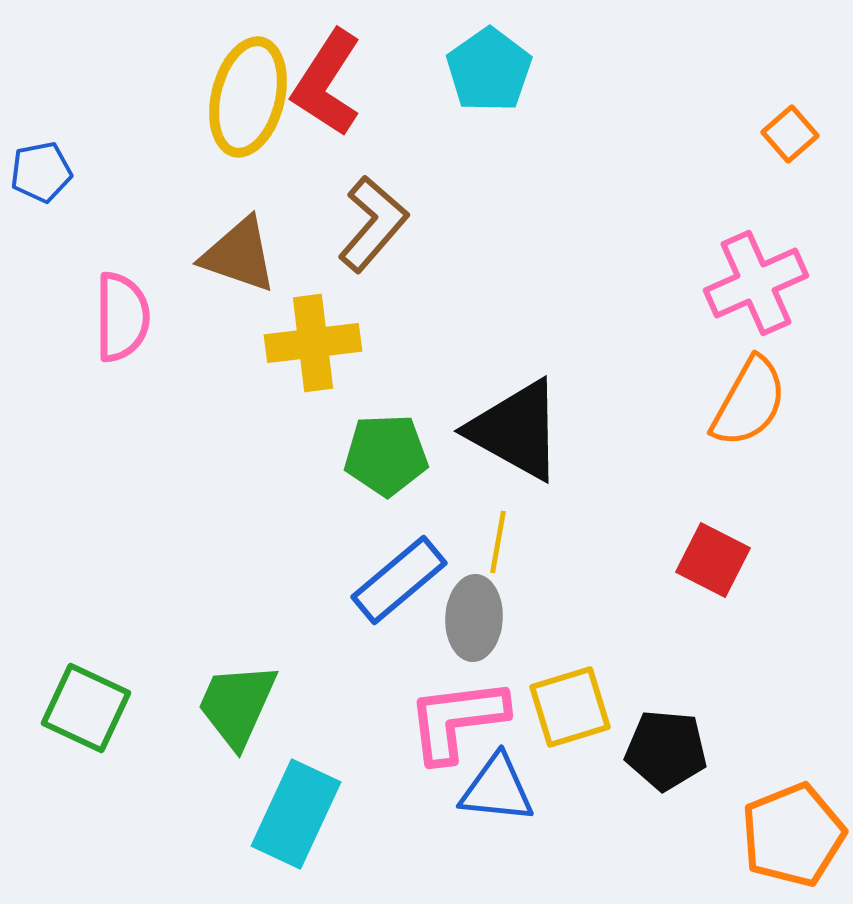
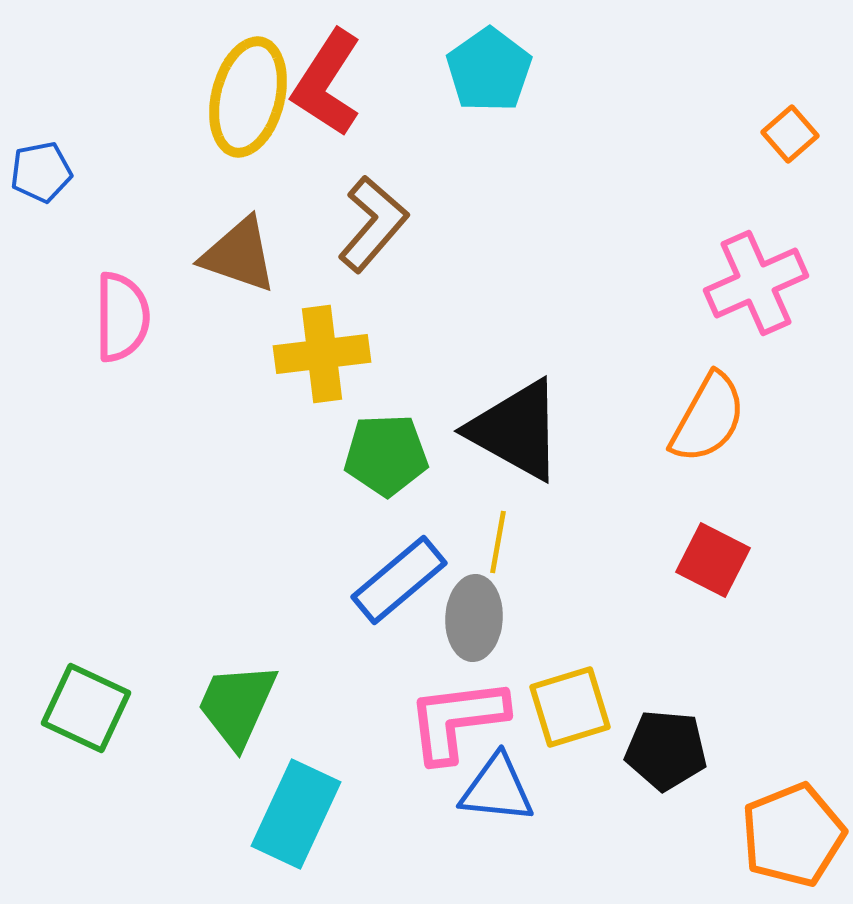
yellow cross: moved 9 px right, 11 px down
orange semicircle: moved 41 px left, 16 px down
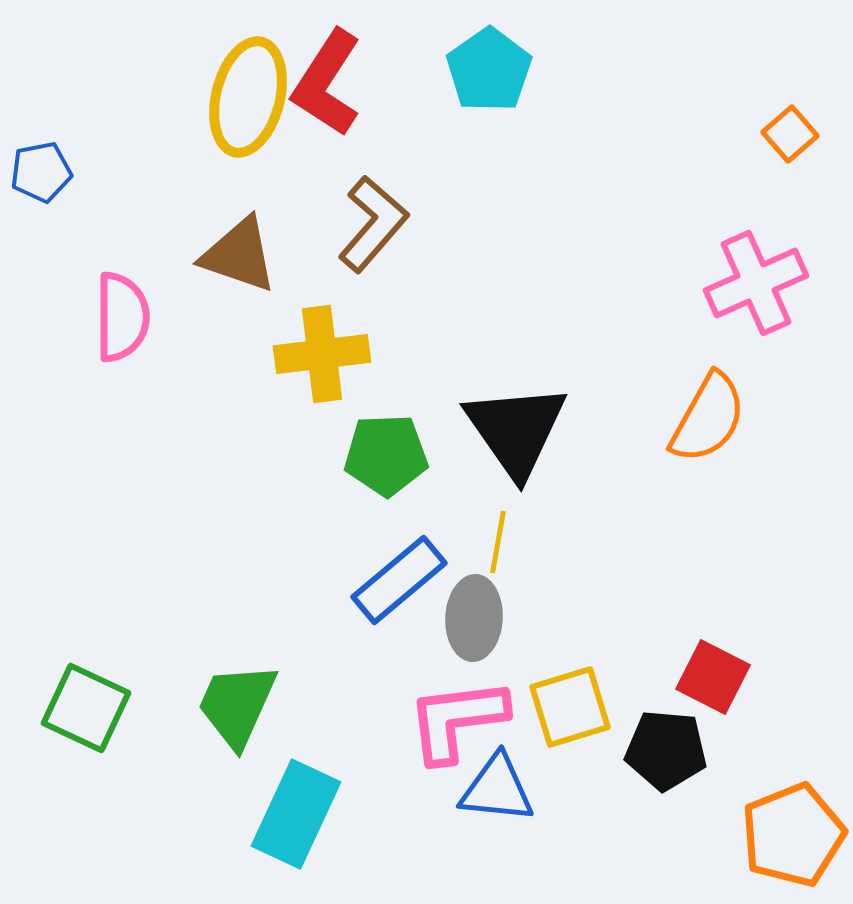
black triangle: rotated 26 degrees clockwise
red square: moved 117 px down
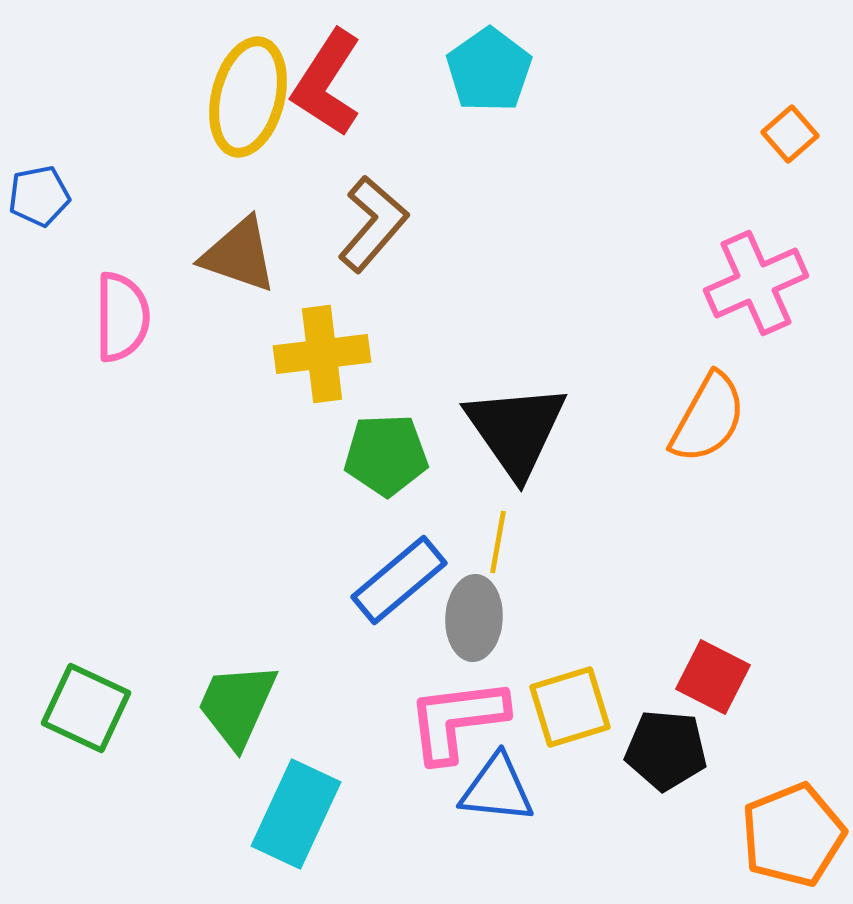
blue pentagon: moved 2 px left, 24 px down
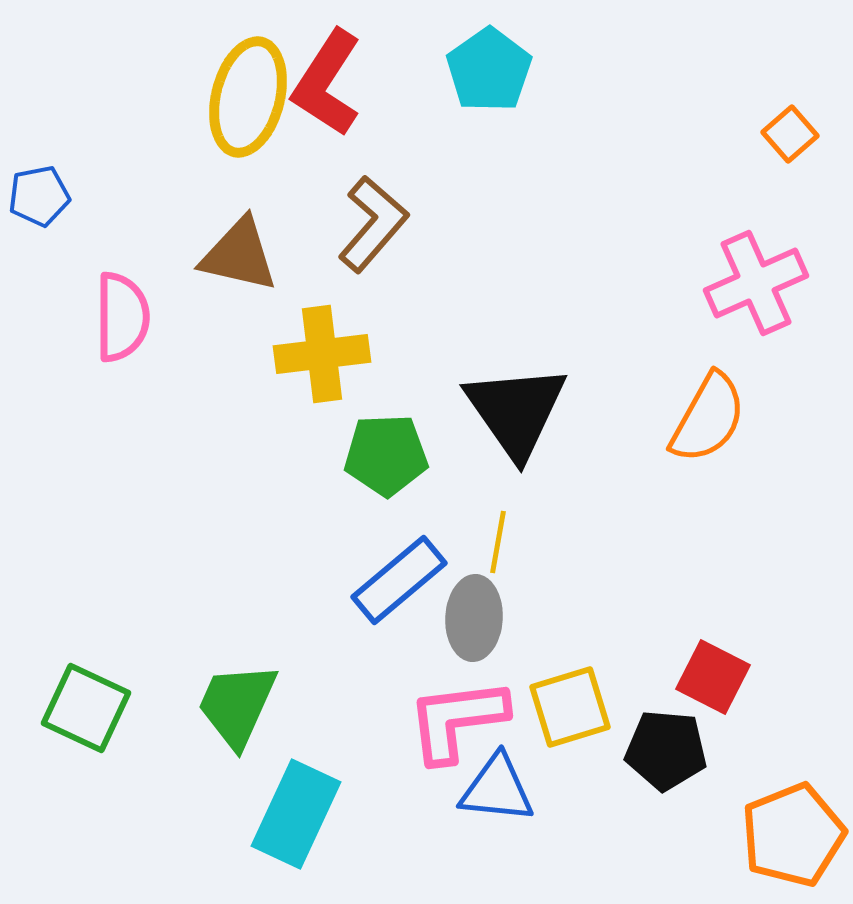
brown triangle: rotated 6 degrees counterclockwise
black triangle: moved 19 px up
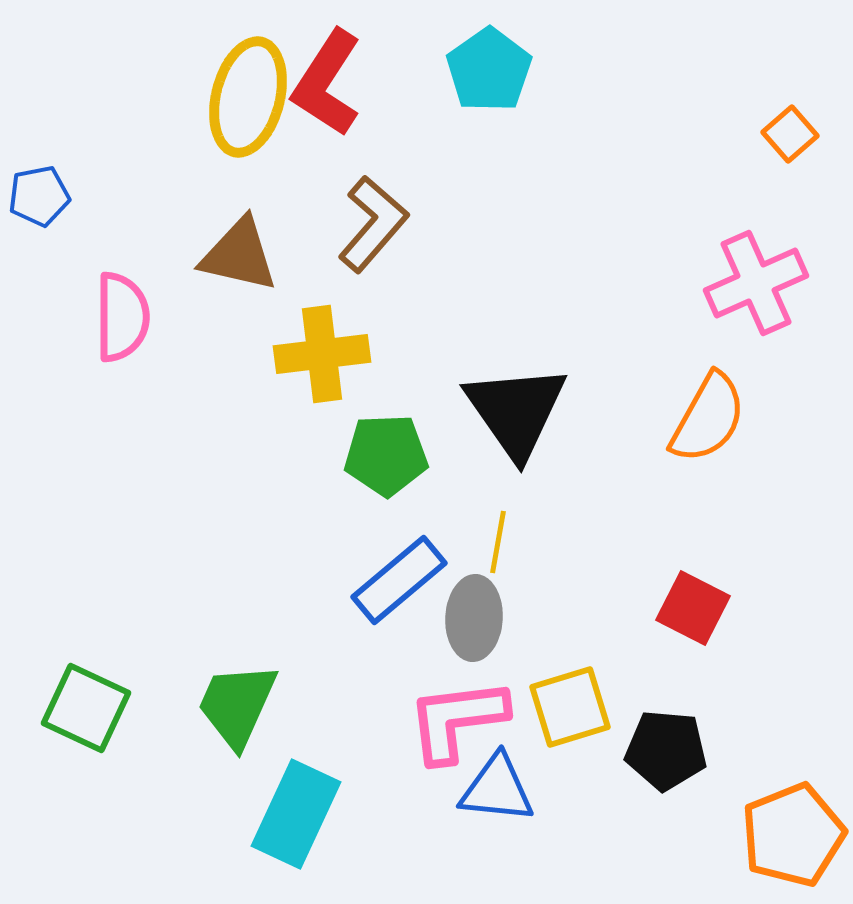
red square: moved 20 px left, 69 px up
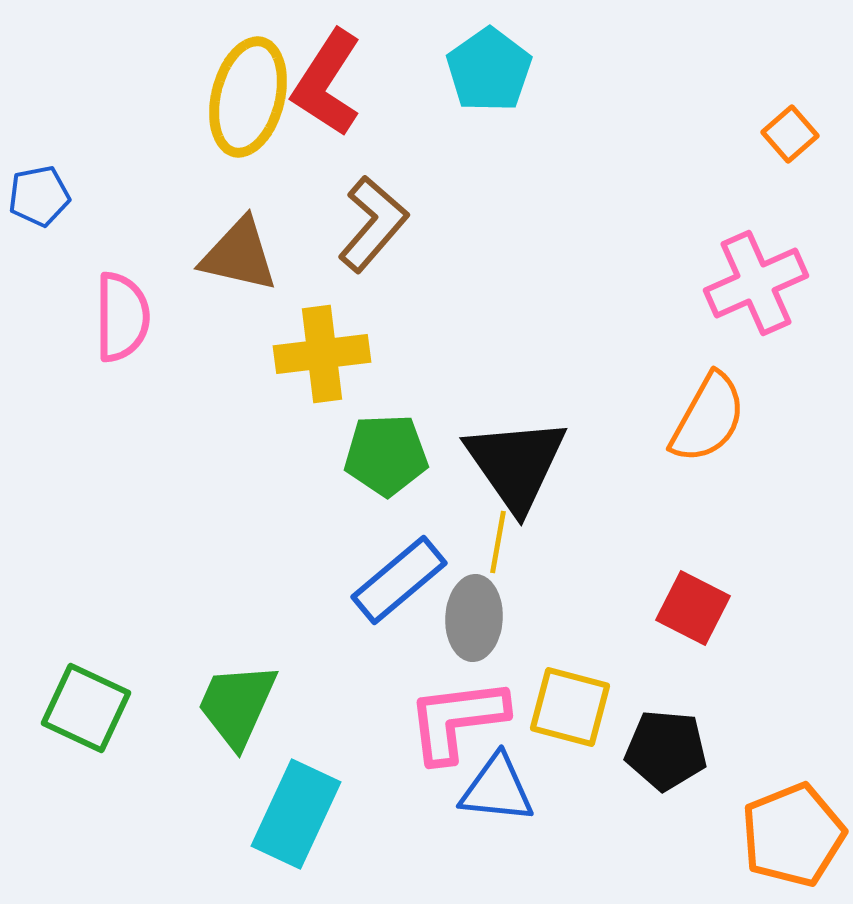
black triangle: moved 53 px down
yellow square: rotated 32 degrees clockwise
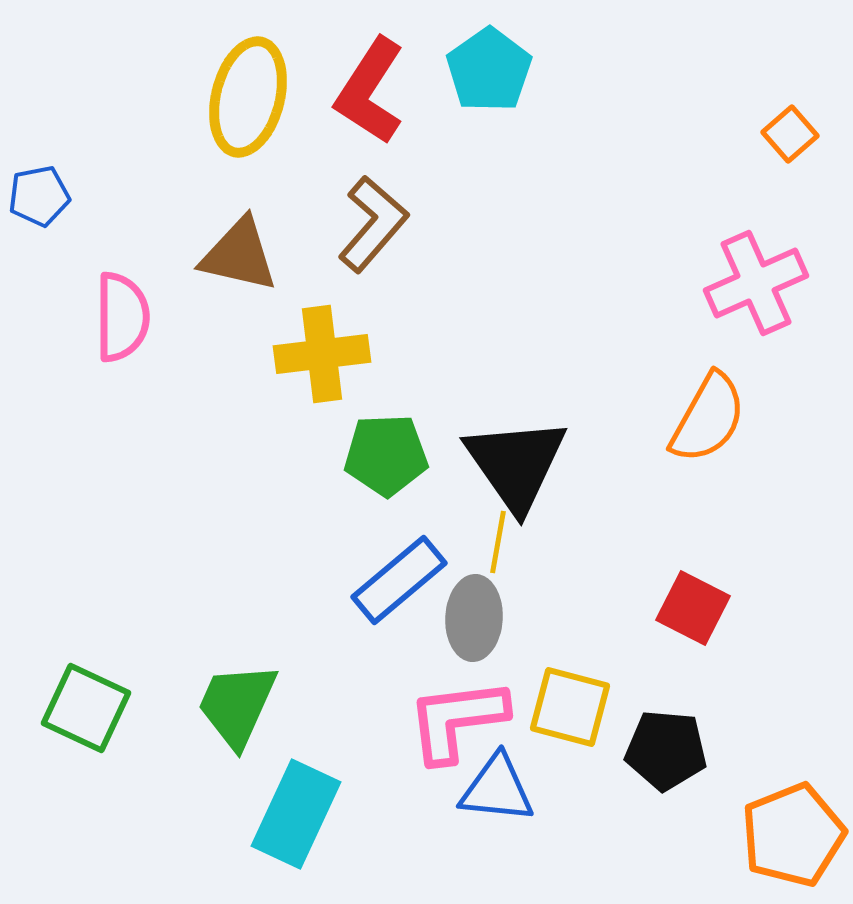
red L-shape: moved 43 px right, 8 px down
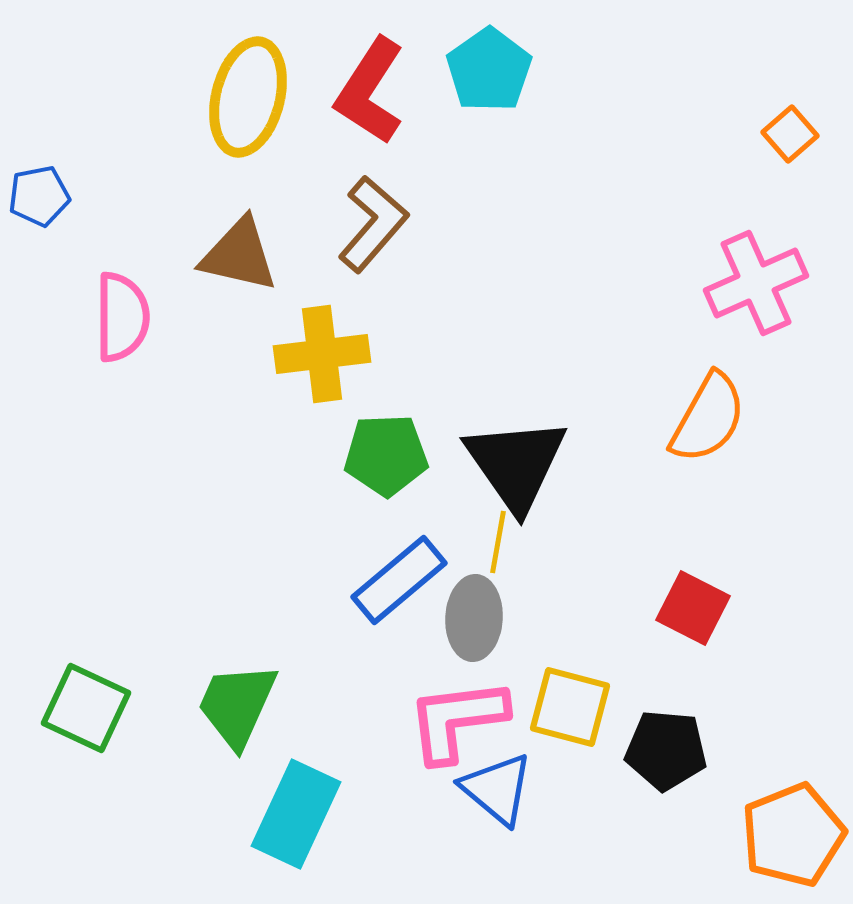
blue triangle: rotated 34 degrees clockwise
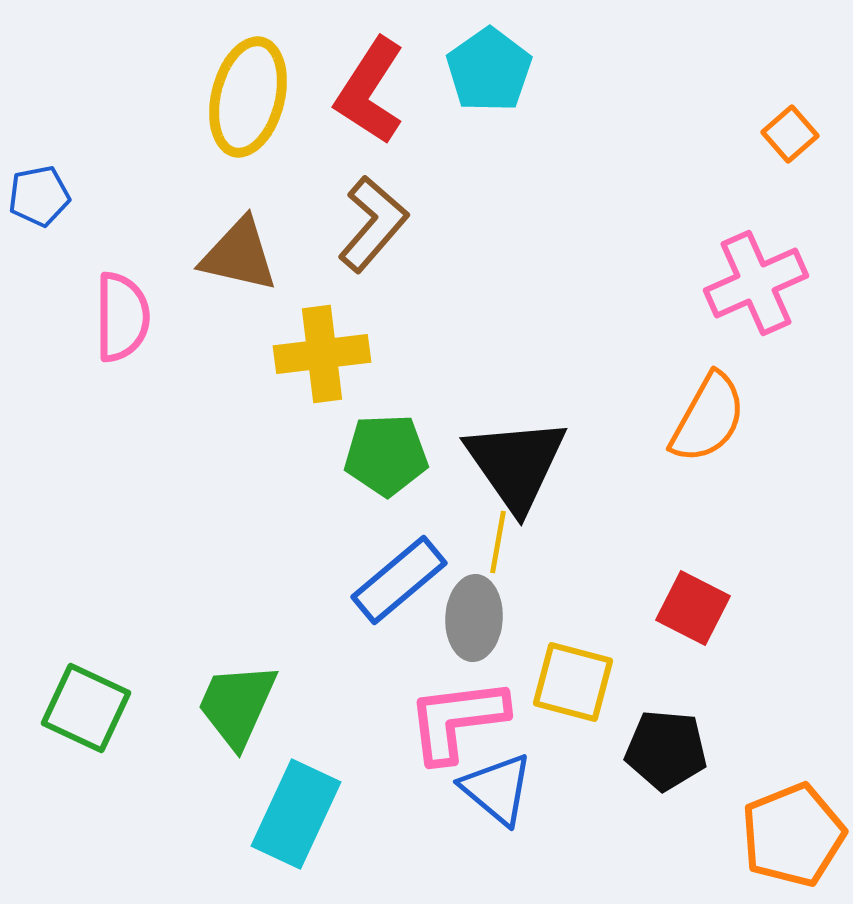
yellow square: moved 3 px right, 25 px up
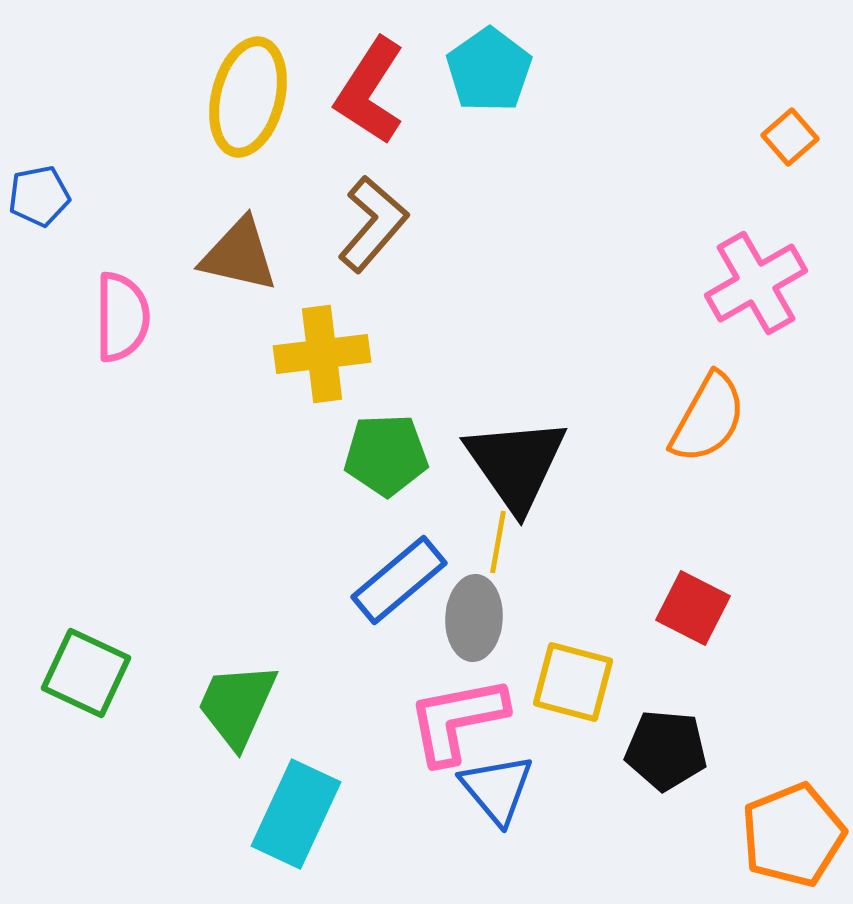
orange square: moved 3 px down
pink cross: rotated 6 degrees counterclockwise
green square: moved 35 px up
pink L-shape: rotated 4 degrees counterclockwise
blue triangle: rotated 10 degrees clockwise
